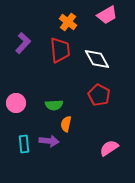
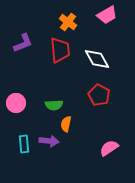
purple L-shape: rotated 25 degrees clockwise
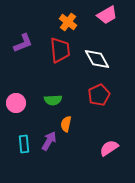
red pentagon: rotated 20 degrees clockwise
green semicircle: moved 1 px left, 5 px up
purple arrow: rotated 66 degrees counterclockwise
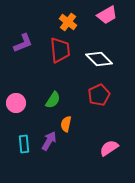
white diamond: moved 2 px right; rotated 16 degrees counterclockwise
green semicircle: rotated 54 degrees counterclockwise
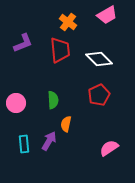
green semicircle: rotated 36 degrees counterclockwise
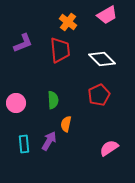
white diamond: moved 3 px right
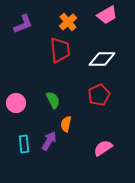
orange cross: rotated 12 degrees clockwise
purple L-shape: moved 19 px up
white diamond: rotated 44 degrees counterclockwise
green semicircle: rotated 24 degrees counterclockwise
pink semicircle: moved 6 px left
